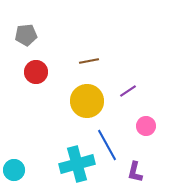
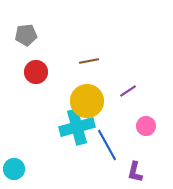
cyan cross: moved 37 px up
cyan circle: moved 1 px up
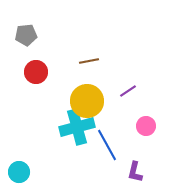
cyan circle: moved 5 px right, 3 px down
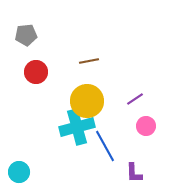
purple line: moved 7 px right, 8 px down
blue line: moved 2 px left, 1 px down
purple L-shape: moved 1 px left, 1 px down; rotated 15 degrees counterclockwise
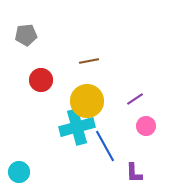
red circle: moved 5 px right, 8 px down
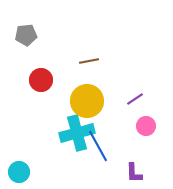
cyan cross: moved 6 px down
blue line: moved 7 px left
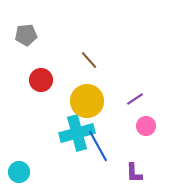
brown line: moved 1 px up; rotated 60 degrees clockwise
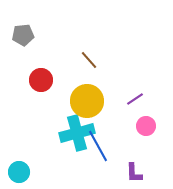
gray pentagon: moved 3 px left
